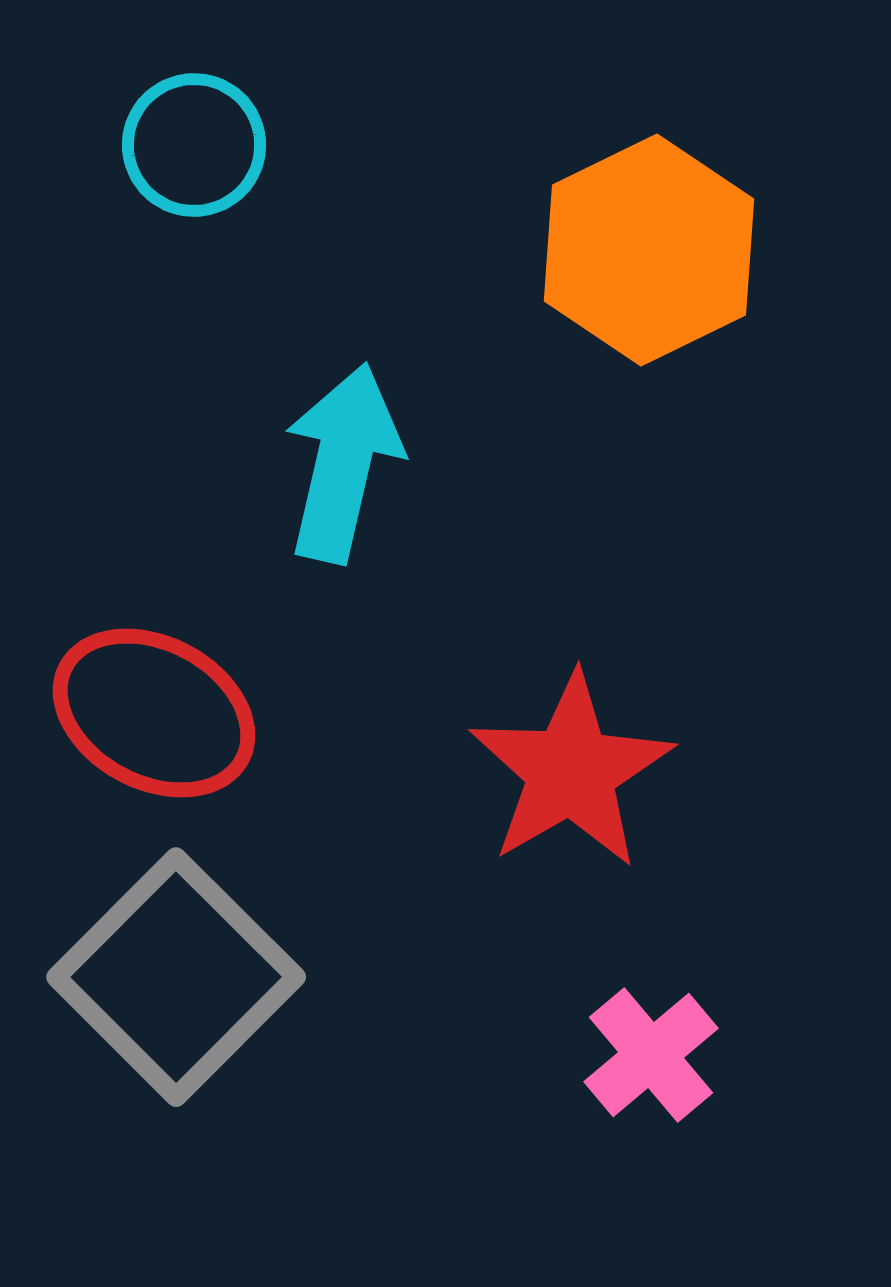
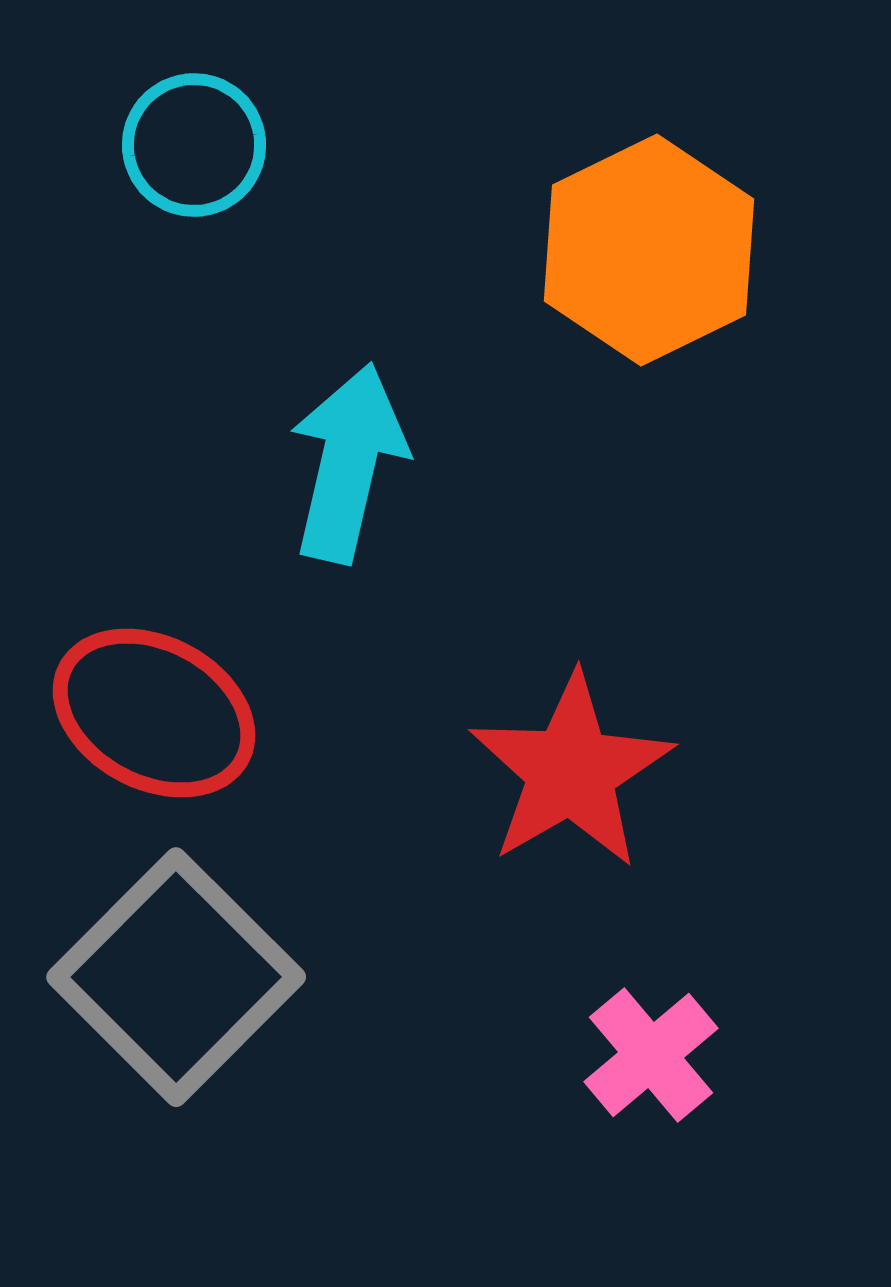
cyan arrow: moved 5 px right
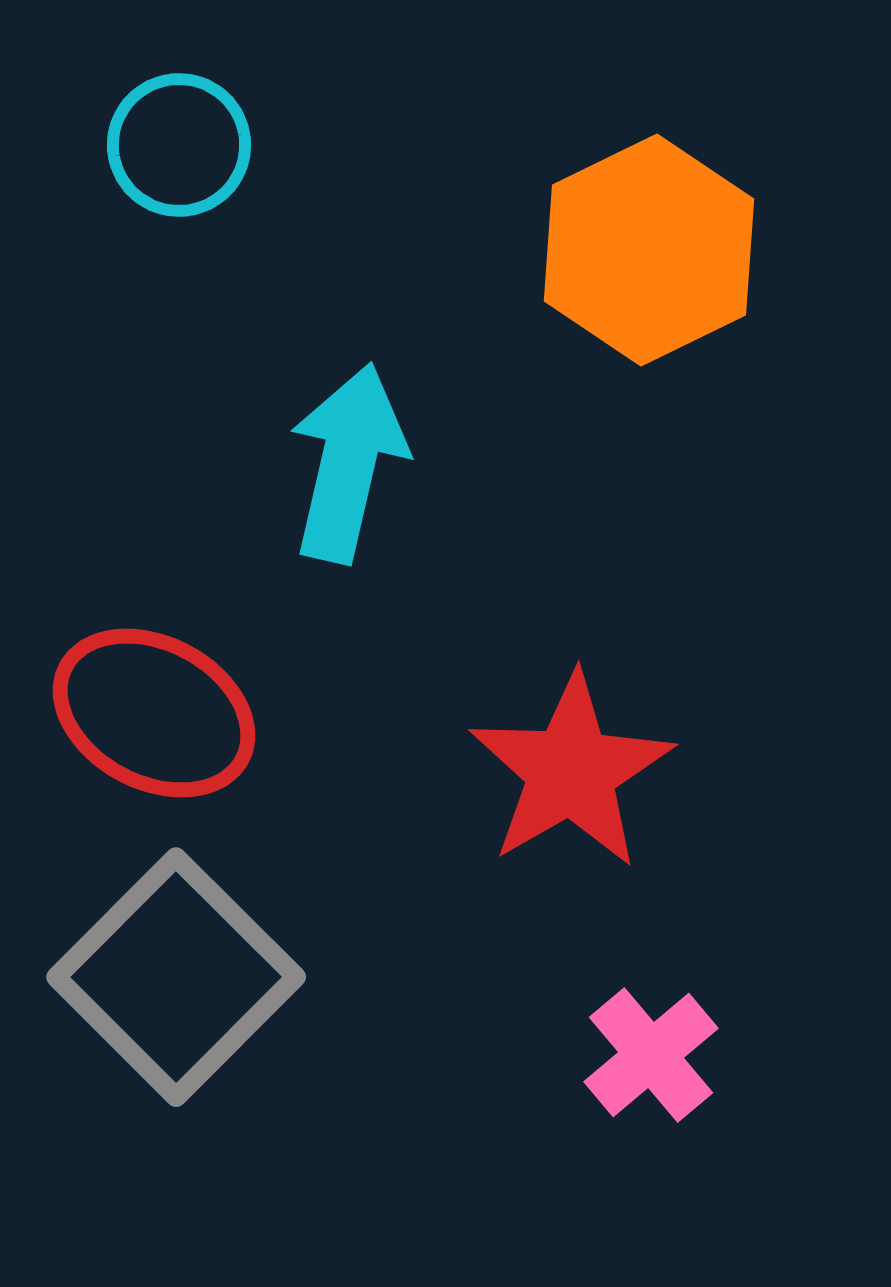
cyan circle: moved 15 px left
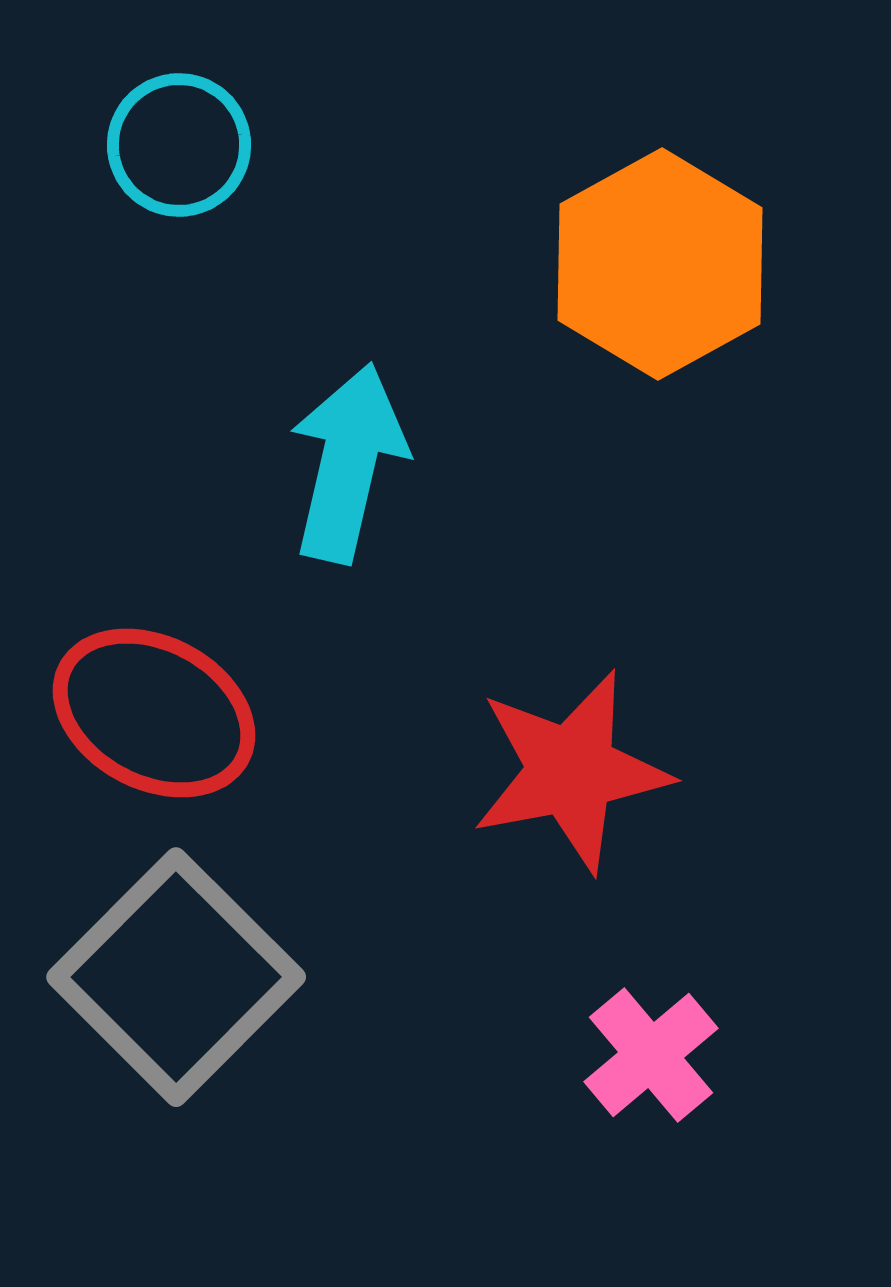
orange hexagon: moved 11 px right, 14 px down; rotated 3 degrees counterclockwise
red star: rotated 19 degrees clockwise
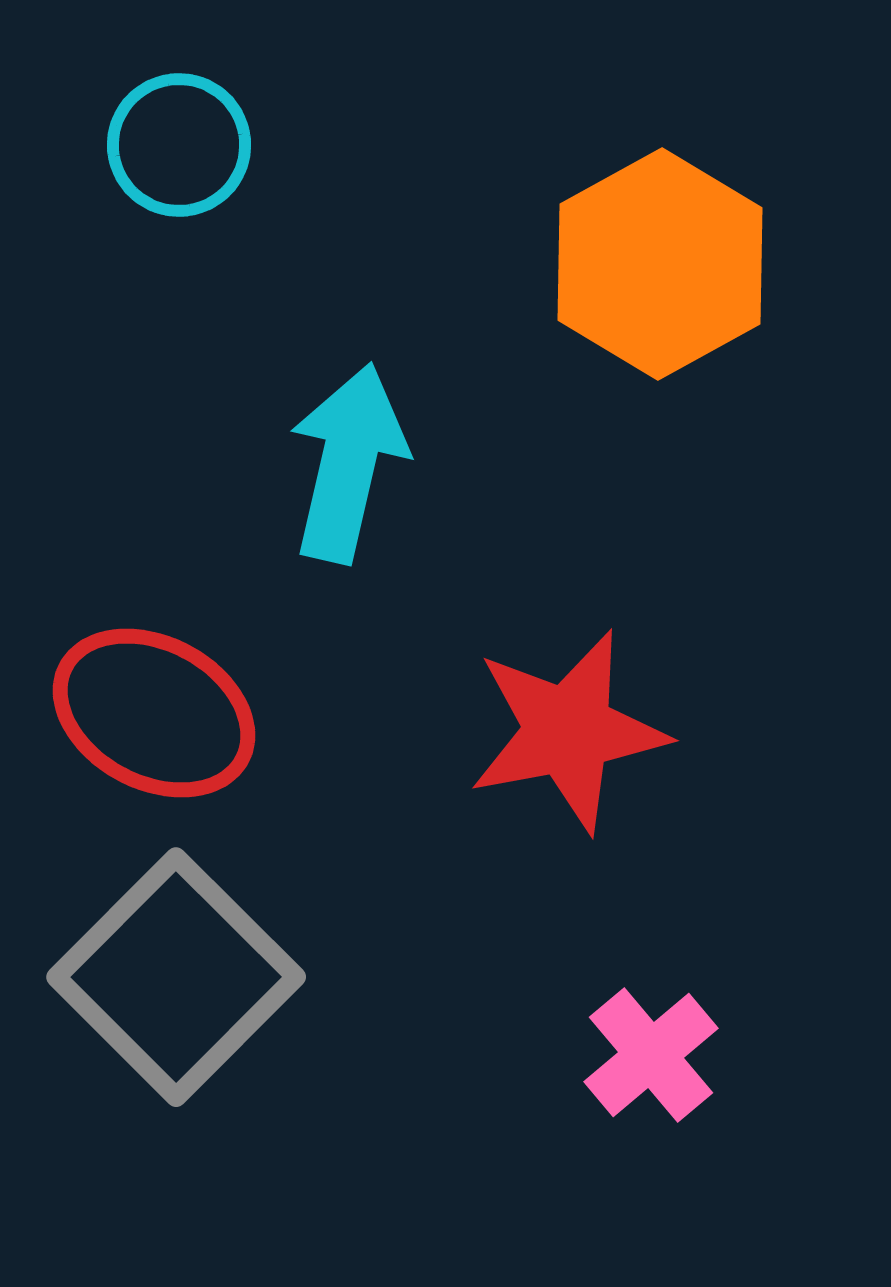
red star: moved 3 px left, 40 px up
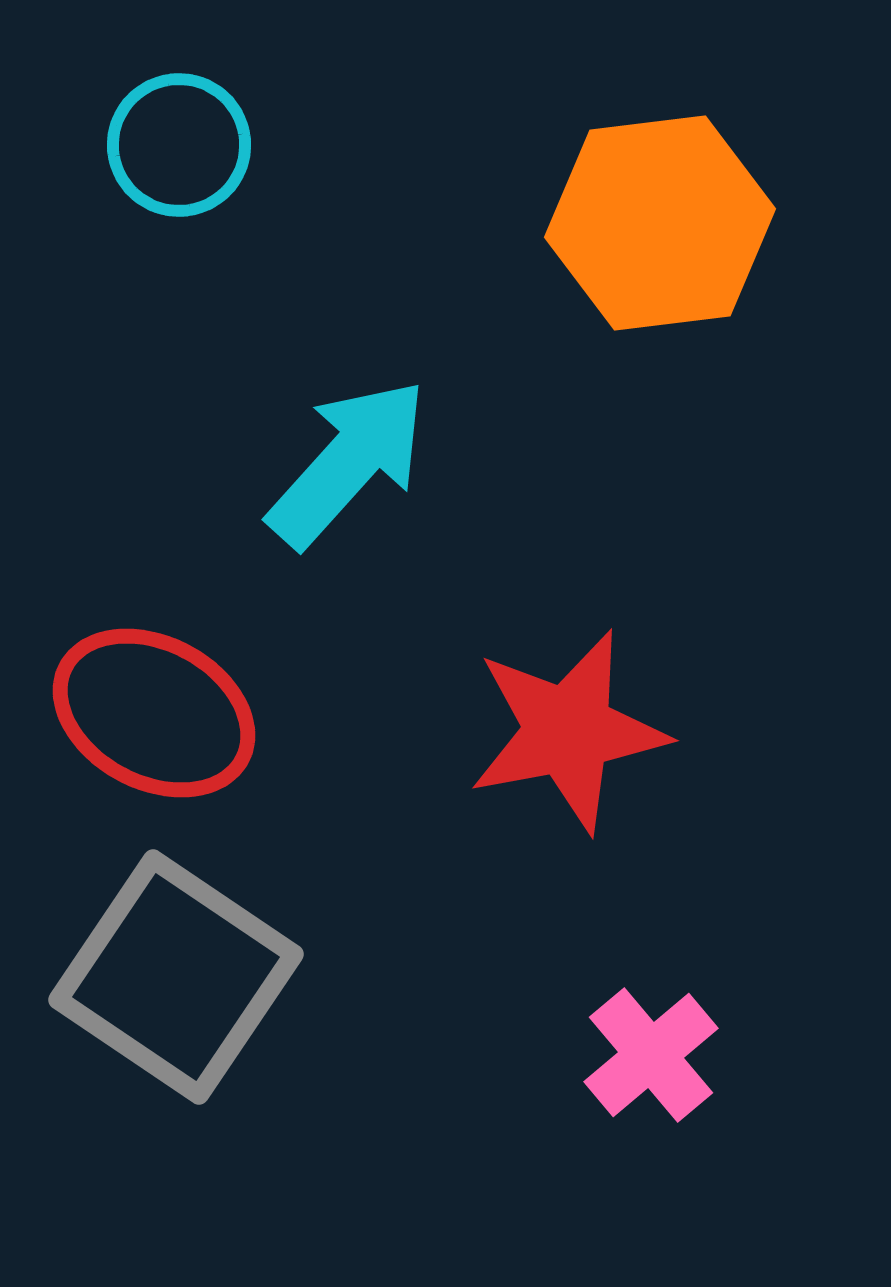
orange hexagon: moved 41 px up; rotated 22 degrees clockwise
cyan arrow: rotated 29 degrees clockwise
gray square: rotated 11 degrees counterclockwise
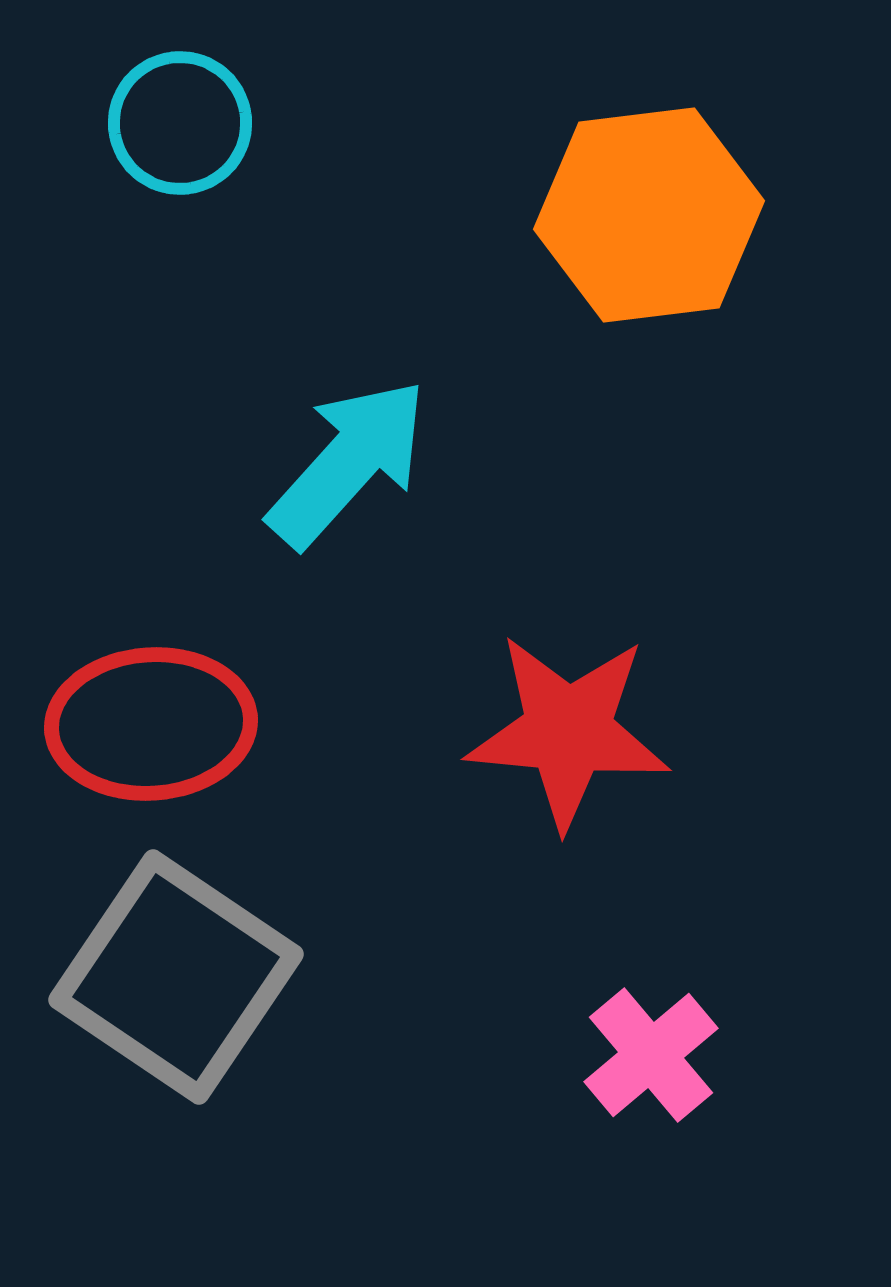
cyan circle: moved 1 px right, 22 px up
orange hexagon: moved 11 px left, 8 px up
red ellipse: moved 3 px left, 11 px down; rotated 32 degrees counterclockwise
red star: rotated 16 degrees clockwise
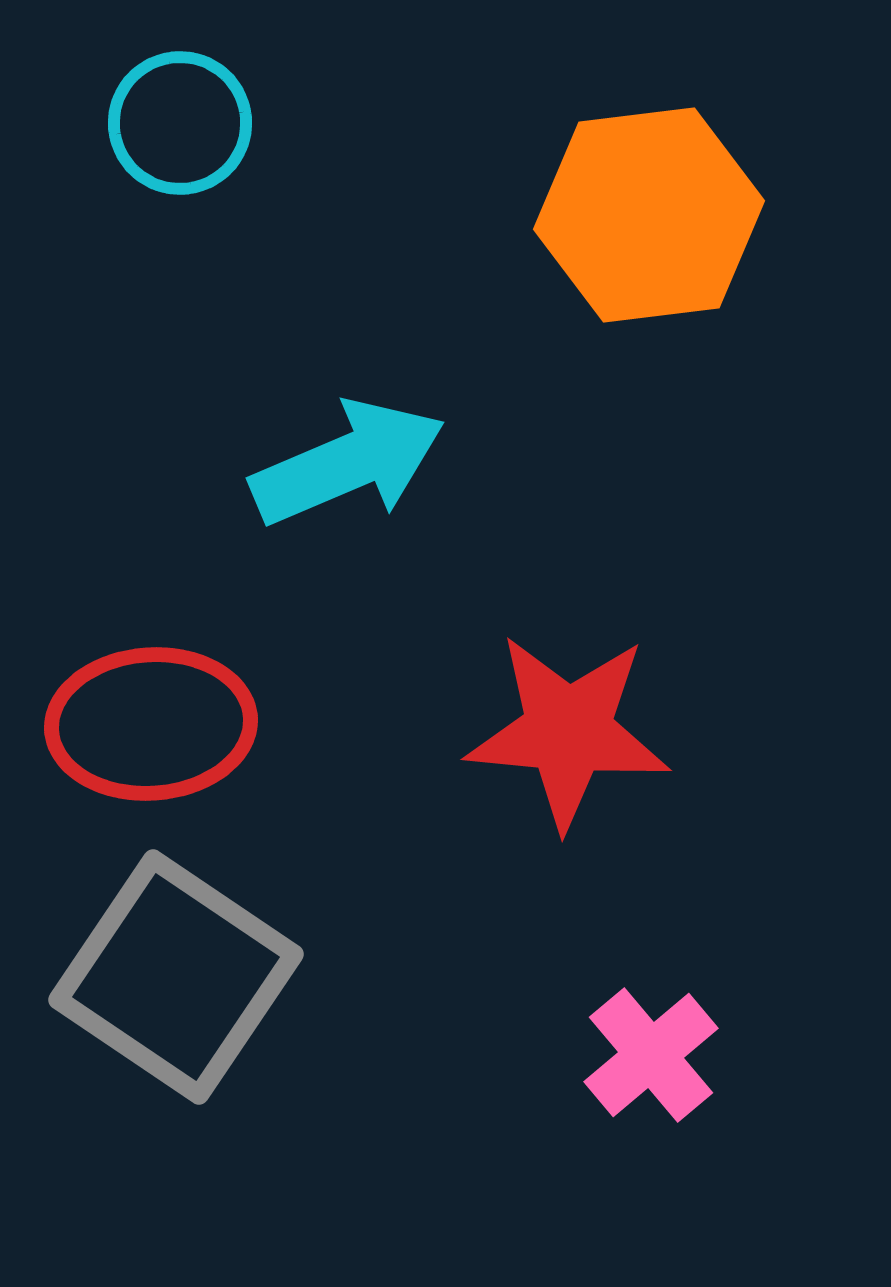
cyan arrow: rotated 25 degrees clockwise
